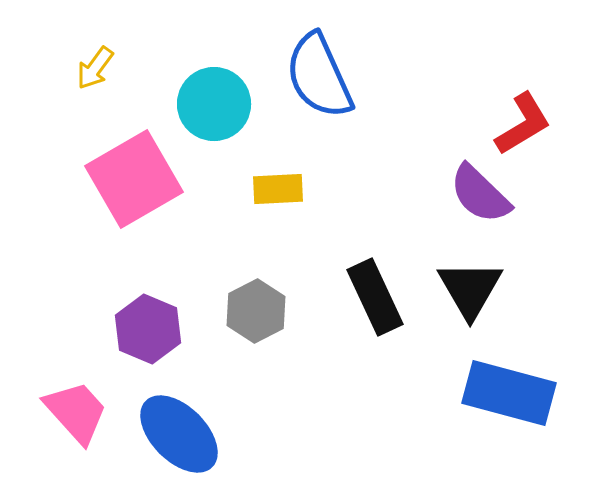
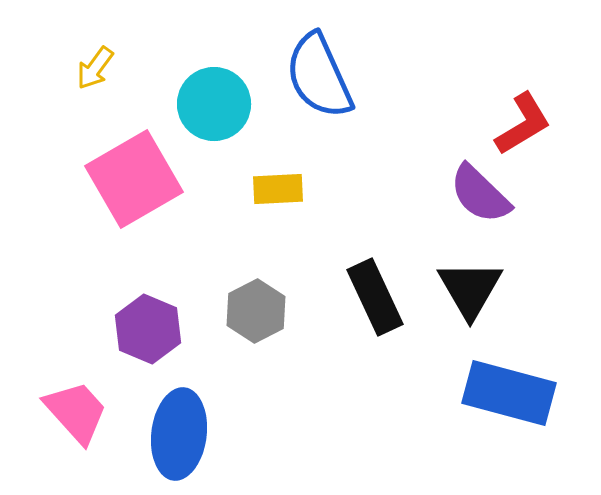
blue ellipse: rotated 52 degrees clockwise
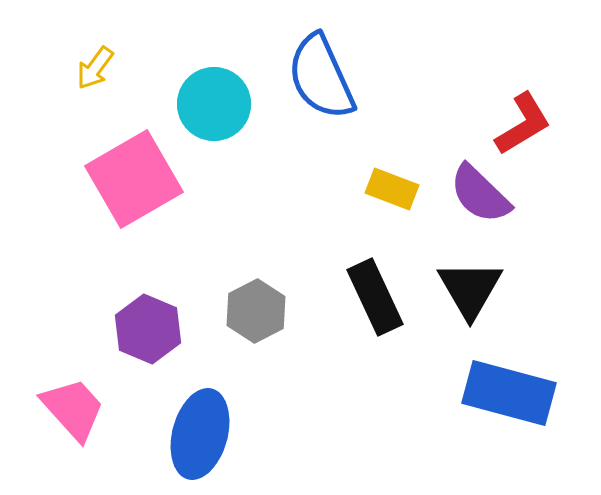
blue semicircle: moved 2 px right, 1 px down
yellow rectangle: moved 114 px right; rotated 24 degrees clockwise
pink trapezoid: moved 3 px left, 3 px up
blue ellipse: moved 21 px right; rotated 8 degrees clockwise
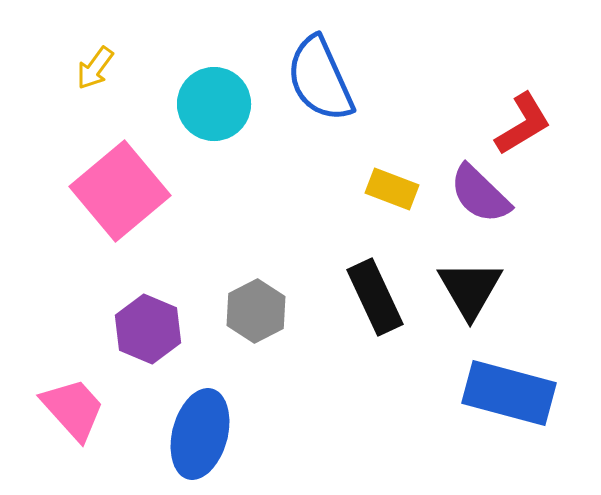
blue semicircle: moved 1 px left, 2 px down
pink square: moved 14 px left, 12 px down; rotated 10 degrees counterclockwise
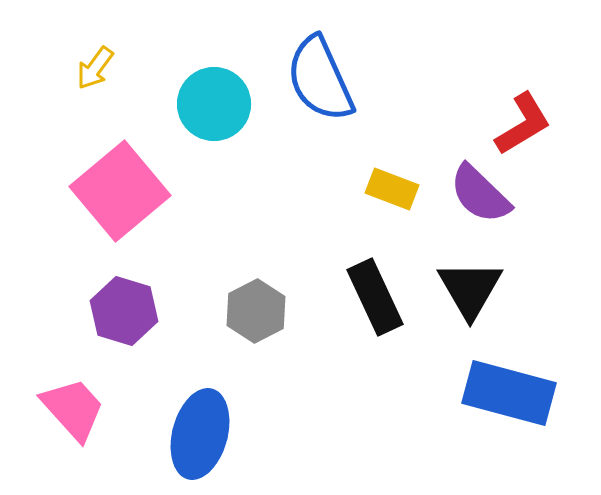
purple hexagon: moved 24 px left, 18 px up; rotated 6 degrees counterclockwise
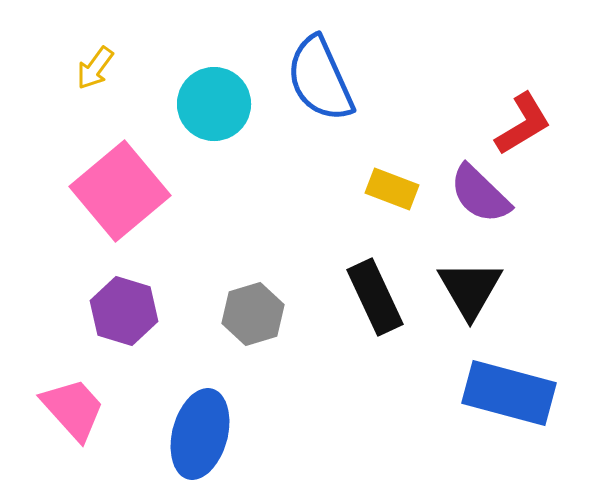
gray hexagon: moved 3 px left, 3 px down; rotated 10 degrees clockwise
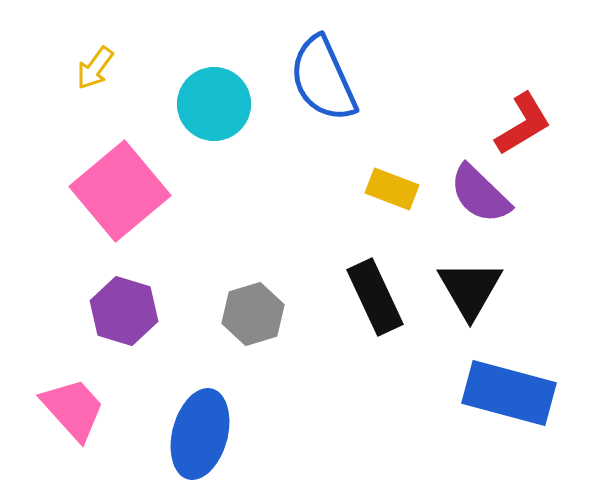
blue semicircle: moved 3 px right
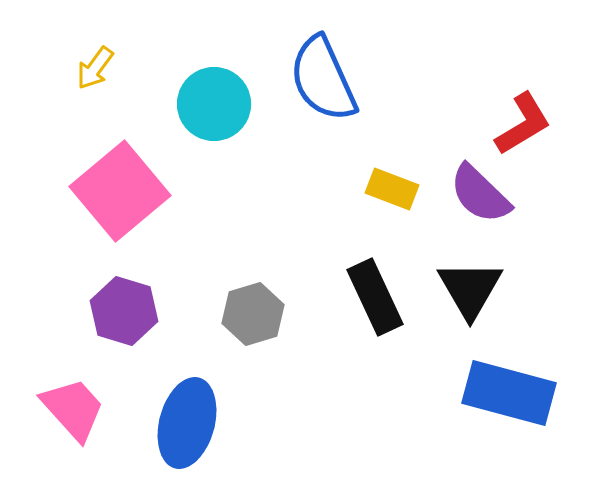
blue ellipse: moved 13 px left, 11 px up
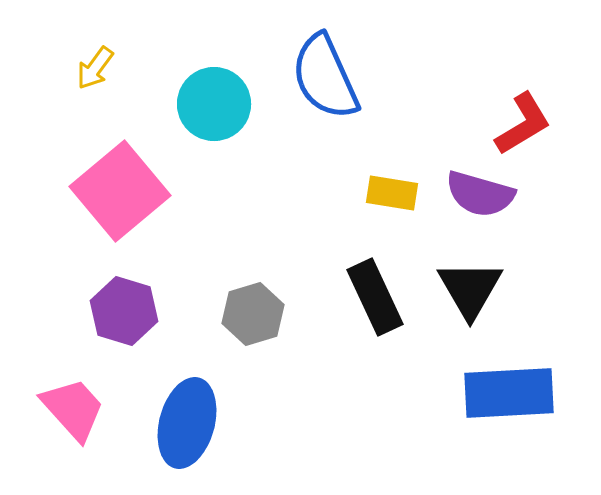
blue semicircle: moved 2 px right, 2 px up
yellow rectangle: moved 4 px down; rotated 12 degrees counterclockwise
purple semicircle: rotated 28 degrees counterclockwise
blue rectangle: rotated 18 degrees counterclockwise
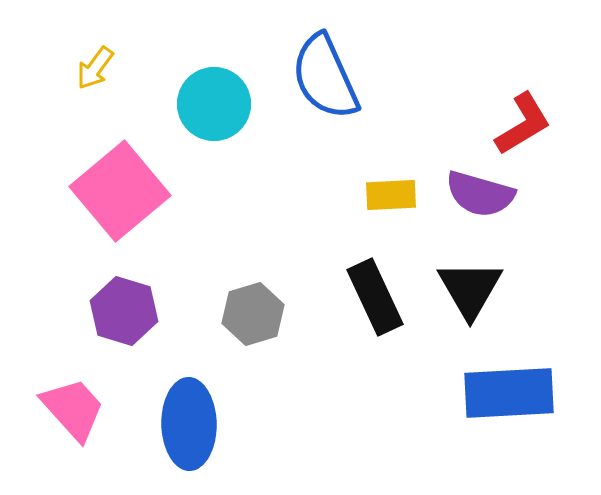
yellow rectangle: moved 1 px left, 2 px down; rotated 12 degrees counterclockwise
blue ellipse: moved 2 px right, 1 px down; rotated 16 degrees counterclockwise
